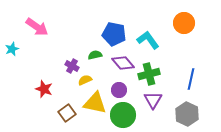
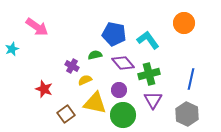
brown square: moved 1 px left, 1 px down
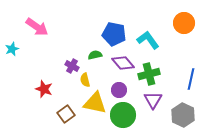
yellow semicircle: rotated 80 degrees counterclockwise
gray hexagon: moved 4 px left, 1 px down
